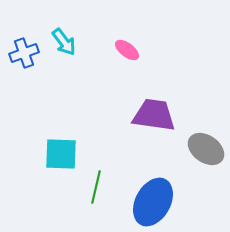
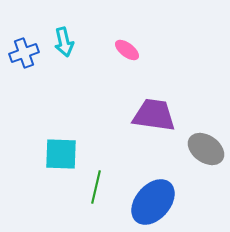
cyan arrow: rotated 24 degrees clockwise
blue ellipse: rotated 12 degrees clockwise
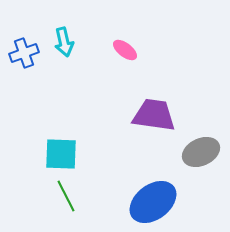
pink ellipse: moved 2 px left
gray ellipse: moved 5 px left, 3 px down; rotated 60 degrees counterclockwise
green line: moved 30 px left, 9 px down; rotated 40 degrees counterclockwise
blue ellipse: rotated 12 degrees clockwise
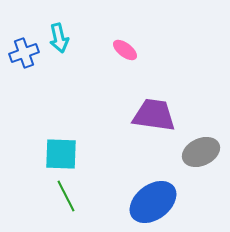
cyan arrow: moved 5 px left, 4 px up
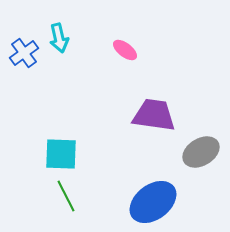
blue cross: rotated 16 degrees counterclockwise
gray ellipse: rotated 6 degrees counterclockwise
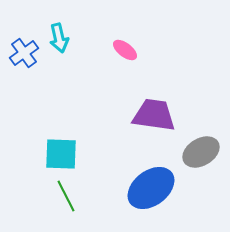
blue ellipse: moved 2 px left, 14 px up
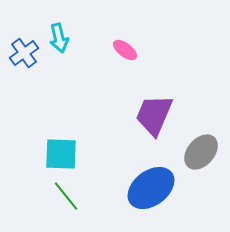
purple trapezoid: rotated 75 degrees counterclockwise
gray ellipse: rotated 18 degrees counterclockwise
green line: rotated 12 degrees counterclockwise
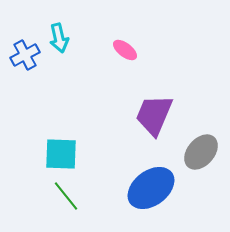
blue cross: moved 1 px right, 2 px down; rotated 8 degrees clockwise
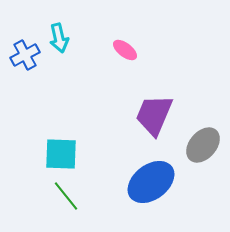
gray ellipse: moved 2 px right, 7 px up
blue ellipse: moved 6 px up
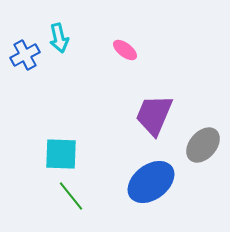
green line: moved 5 px right
